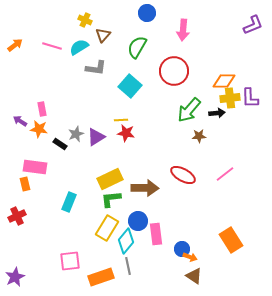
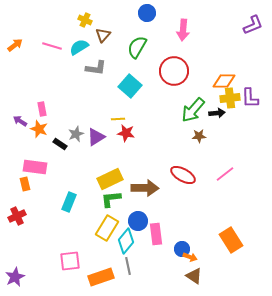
green arrow at (189, 110): moved 4 px right
yellow line at (121, 120): moved 3 px left, 1 px up
orange star at (39, 129): rotated 12 degrees clockwise
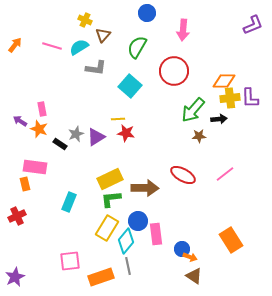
orange arrow at (15, 45): rotated 14 degrees counterclockwise
black arrow at (217, 113): moved 2 px right, 6 px down
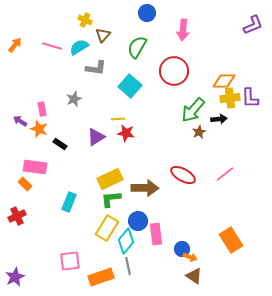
gray star at (76, 134): moved 2 px left, 35 px up
brown star at (199, 136): moved 4 px up; rotated 24 degrees counterclockwise
orange rectangle at (25, 184): rotated 32 degrees counterclockwise
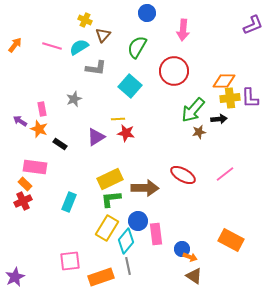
brown star at (199, 132): rotated 16 degrees clockwise
red cross at (17, 216): moved 6 px right, 15 px up
orange rectangle at (231, 240): rotated 30 degrees counterclockwise
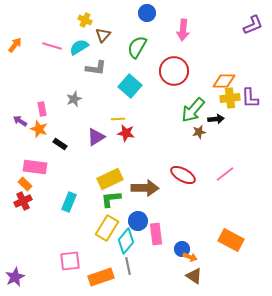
black arrow at (219, 119): moved 3 px left
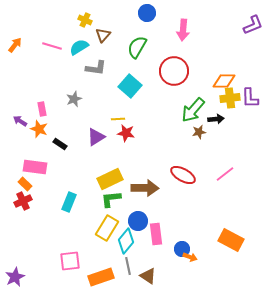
brown triangle at (194, 276): moved 46 px left
